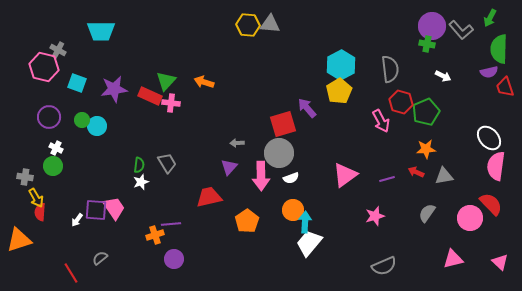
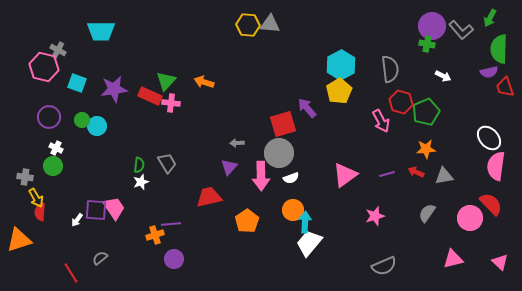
purple line at (387, 179): moved 5 px up
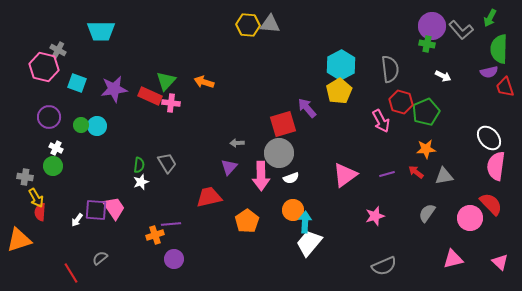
green circle at (82, 120): moved 1 px left, 5 px down
red arrow at (416, 172): rotated 14 degrees clockwise
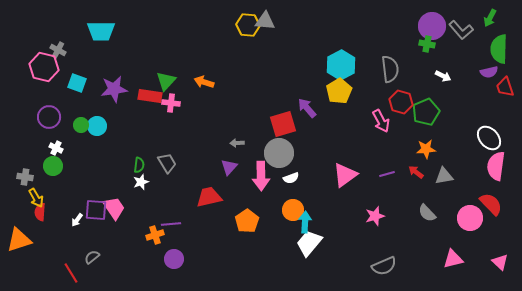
gray triangle at (270, 24): moved 5 px left, 3 px up
red rectangle at (150, 96): rotated 15 degrees counterclockwise
gray semicircle at (427, 213): rotated 78 degrees counterclockwise
gray semicircle at (100, 258): moved 8 px left, 1 px up
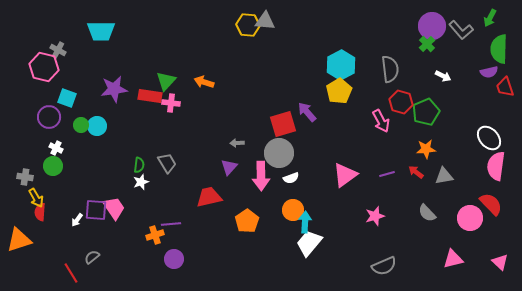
green cross at (427, 44): rotated 35 degrees clockwise
cyan square at (77, 83): moved 10 px left, 15 px down
purple arrow at (307, 108): moved 4 px down
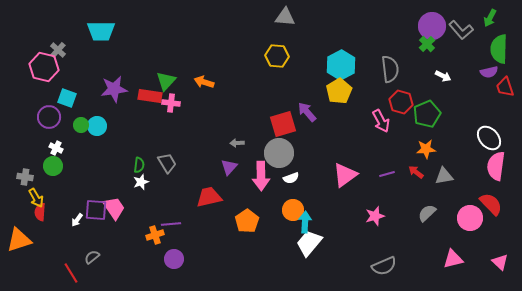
gray triangle at (265, 21): moved 20 px right, 4 px up
yellow hexagon at (248, 25): moved 29 px right, 31 px down
gray cross at (58, 50): rotated 14 degrees clockwise
green pentagon at (426, 112): moved 1 px right, 2 px down
gray semicircle at (427, 213): rotated 90 degrees clockwise
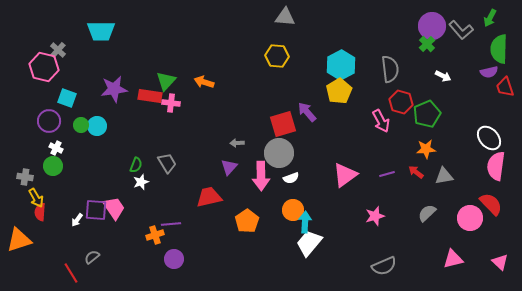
purple circle at (49, 117): moved 4 px down
green semicircle at (139, 165): moved 3 px left; rotated 14 degrees clockwise
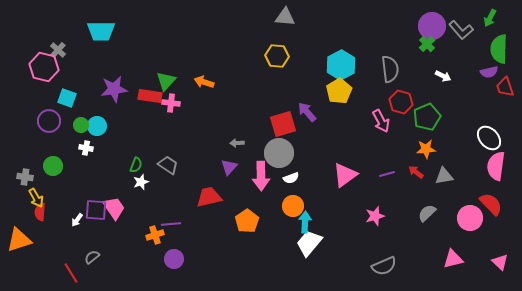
green pentagon at (427, 114): moved 3 px down
white cross at (56, 148): moved 30 px right; rotated 16 degrees counterclockwise
gray trapezoid at (167, 163): moved 1 px right, 2 px down; rotated 25 degrees counterclockwise
orange circle at (293, 210): moved 4 px up
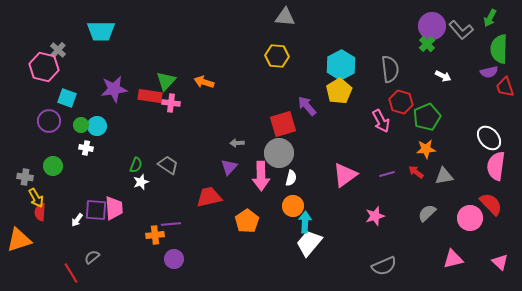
purple arrow at (307, 112): moved 6 px up
white semicircle at (291, 178): rotated 56 degrees counterclockwise
pink trapezoid at (114, 208): rotated 30 degrees clockwise
orange cross at (155, 235): rotated 12 degrees clockwise
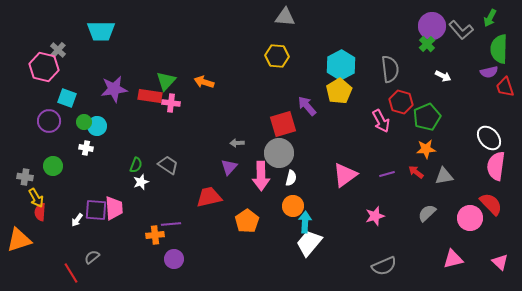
green circle at (81, 125): moved 3 px right, 3 px up
